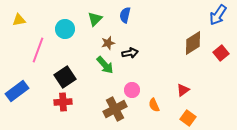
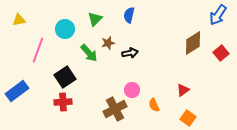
blue semicircle: moved 4 px right
green arrow: moved 16 px left, 12 px up
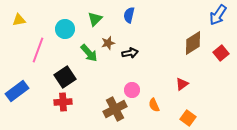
red triangle: moved 1 px left, 6 px up
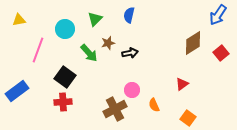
black square: rotated 20 degrees counterclockwise
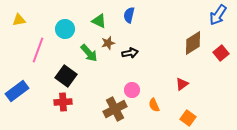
green triangle: moved 4 px right, 2 px down; rotated 49 degrees counterclockwise
black square: moved 1 px right, 1 px up
